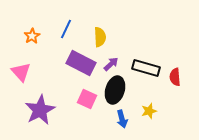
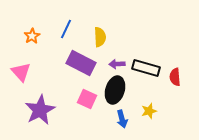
purple arrow: moved 6 px right; rotated 140 degrees counterclockwise
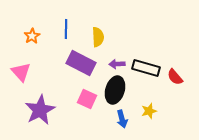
blue line: rotated 24 degrees counterclockwise
yellow semicircle: moved 2 px left
red semicircle: rotated 36 degrees counterclockwise
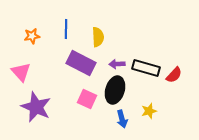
orange star: rotated 21 degrees clockwise
red semicircle: moved 1 px left, 2 px up; rotated 96 degrees counterclockwise
purple star: moved 4 px left, 3 px up; rotated 20 degrees counterclockwise
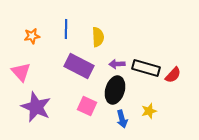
purple rectangle: moved 2 px left, 3 px down
red semicircle: moved 1 px left
pink square: moved 7 px down
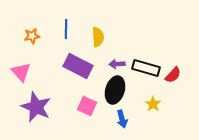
purple rectangle: moved 1 px left
yellow star: moved 4 px right, 7 px up; rotated 21 degrees counterclockwise
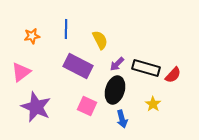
yellow semicircle: moved 2 px right, 3 px down; rotated 24 degrees counterclockwise
purple arrow: rotated 42 degrees counterclockwise
pink triangle: rotated 35 degrees clockwise
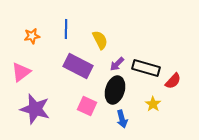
red semicircle: moved 6 px down
purple star: moved 1 px left, 2 px down; rotated 8 degrees counterclockwise
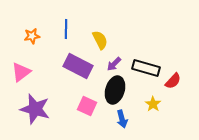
purple arrow: moved 3 px left
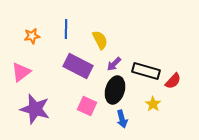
black rectangle: moved 3 px down
